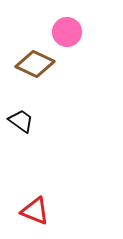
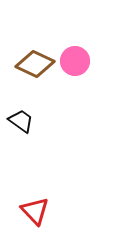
pink circle: moved 8 px right, 29 px down
red triangle: rotated 24 degrees clockwise
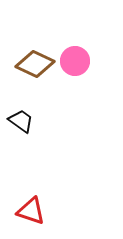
red triangle: moved 4 px left; rotated 28 degrees counterclockwise
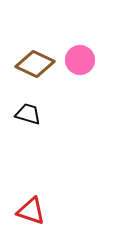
pink circle: moved 5 px right, 1 px up
black trapezoid: moved 7 px right, 7 px up; rotated 20 degrees counterclockwise
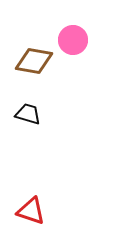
pink circle: moved 7 px left, 20 px up
brown diamond: moved 1 px left, 3 px up; rotated 15 degrees counterclockwise
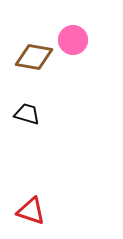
brown diamond: moved 4 px up
black trapezoid: moved 1 px left
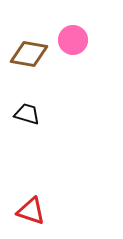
brown diamond: moved 5 px left, 3 px up
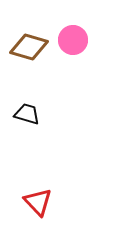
brown diamond: moved 7 px up; rotated 6 degrees clockwise
red triangle: moved 7 px right, 9 px up; rotated 28 degrees clockwise
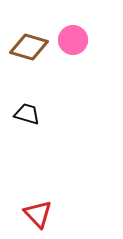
red triangle: moved 12 px down
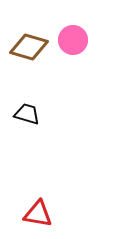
red triangle: rotated 36 degrees counterclockwise
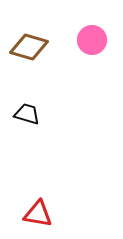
pink circle: moved 19 px right
